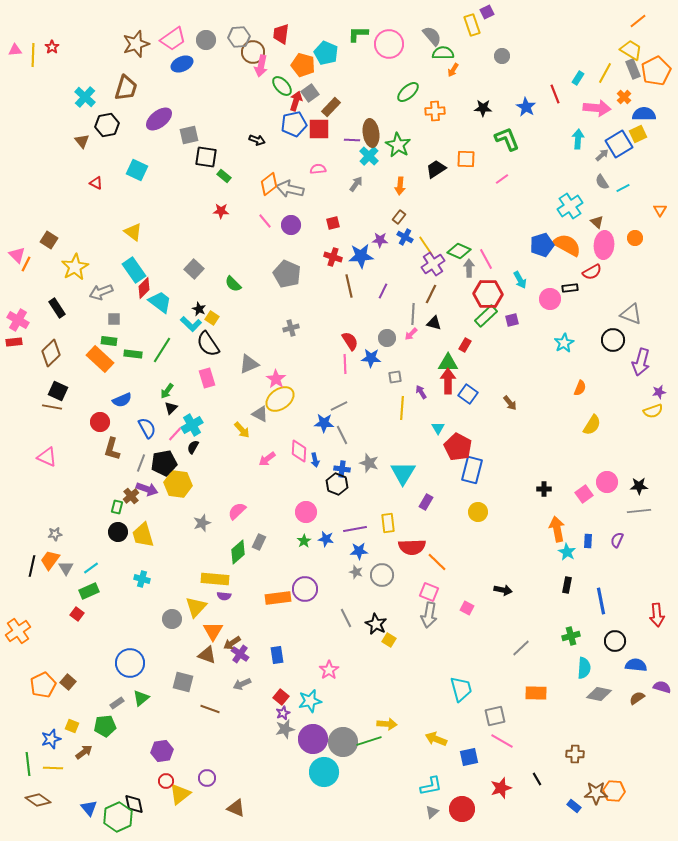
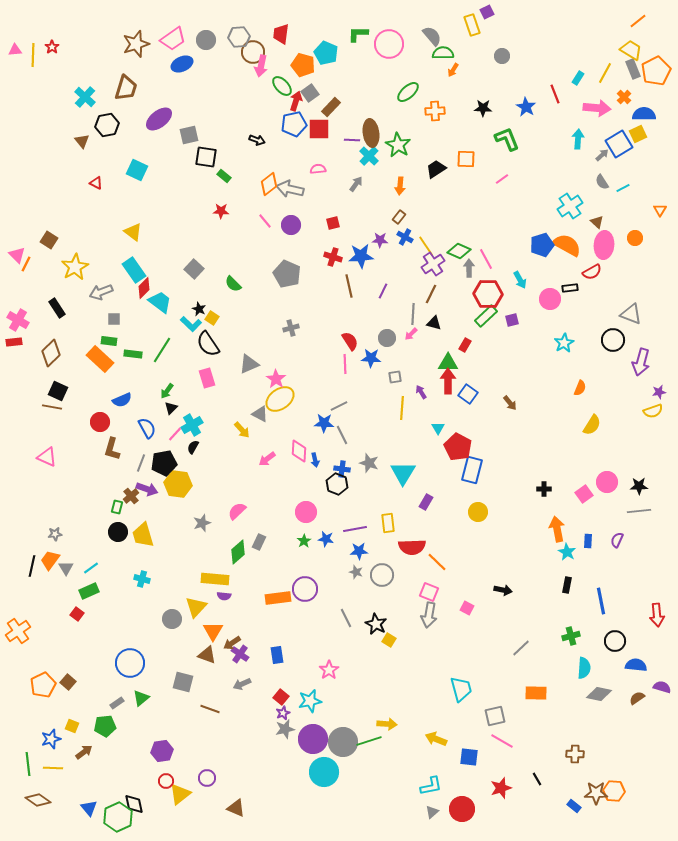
blue square at (469, 757): rotated 18 degrees clockwise
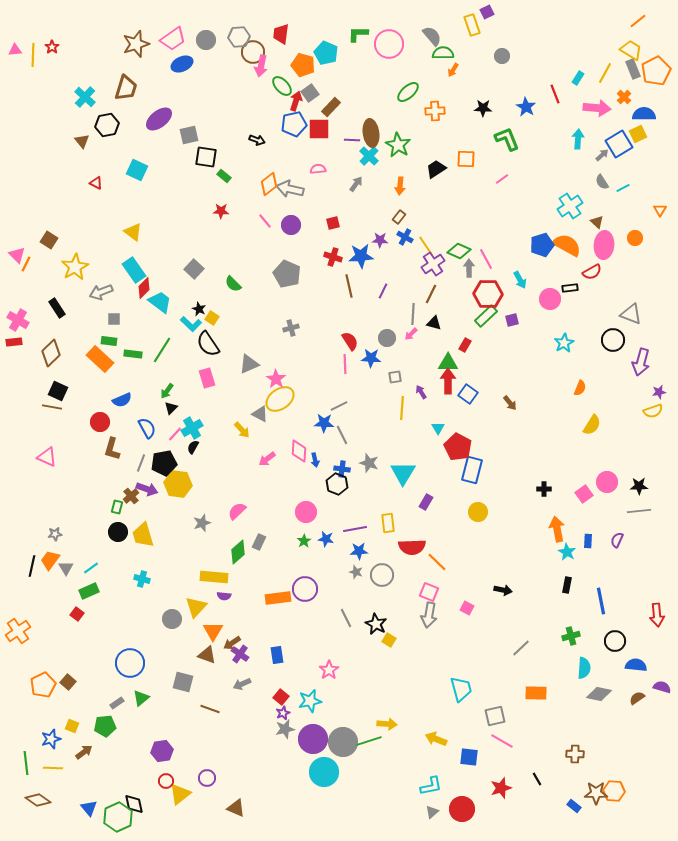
cyan cross at (192, 425): moved 3 px down
yellow rectangle at (215, 579): moved 1 px left, 2 px up
green line at (28, 764): moved 2 px left, 1 px up
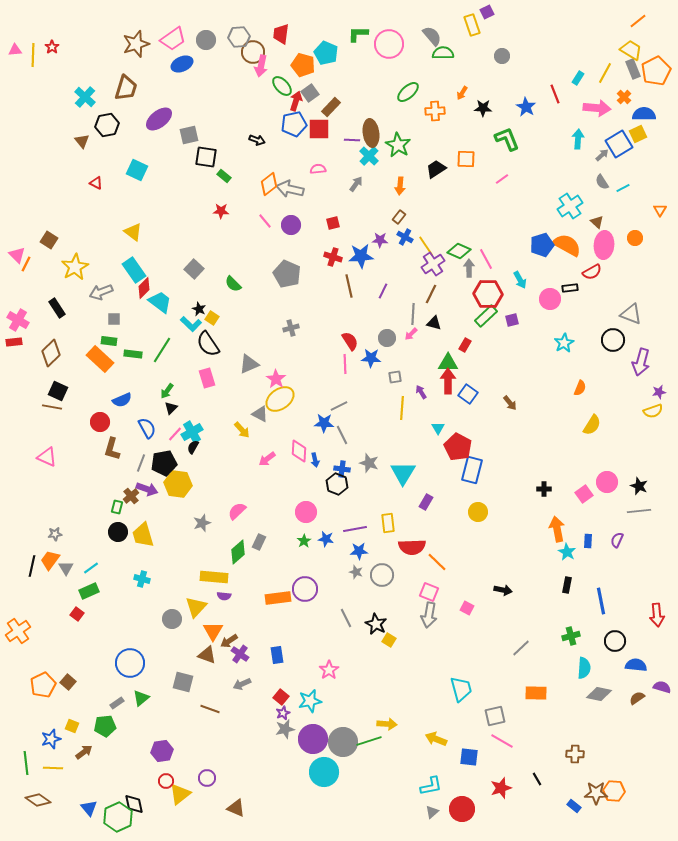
orange arrow at (453, 70): moved 9 px right, 23 px down
cyan cross at (192, 428): moved 4 px down
black star at (639, 486): rotated 24 degrees clockwise
brown arrow at (232, 643): moved 3 px left, 2 px up
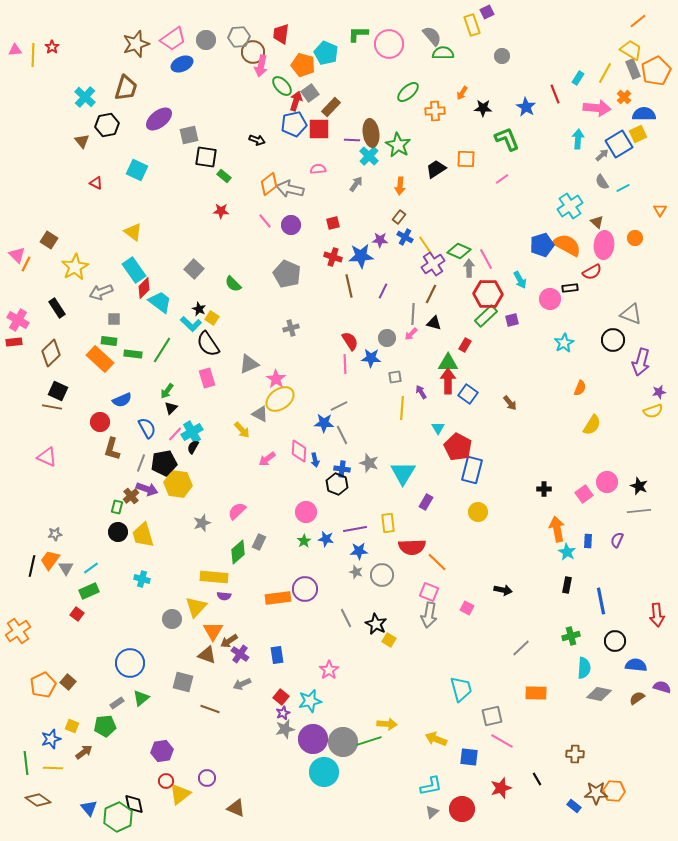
gray square at (495, 716): moved 3 px left
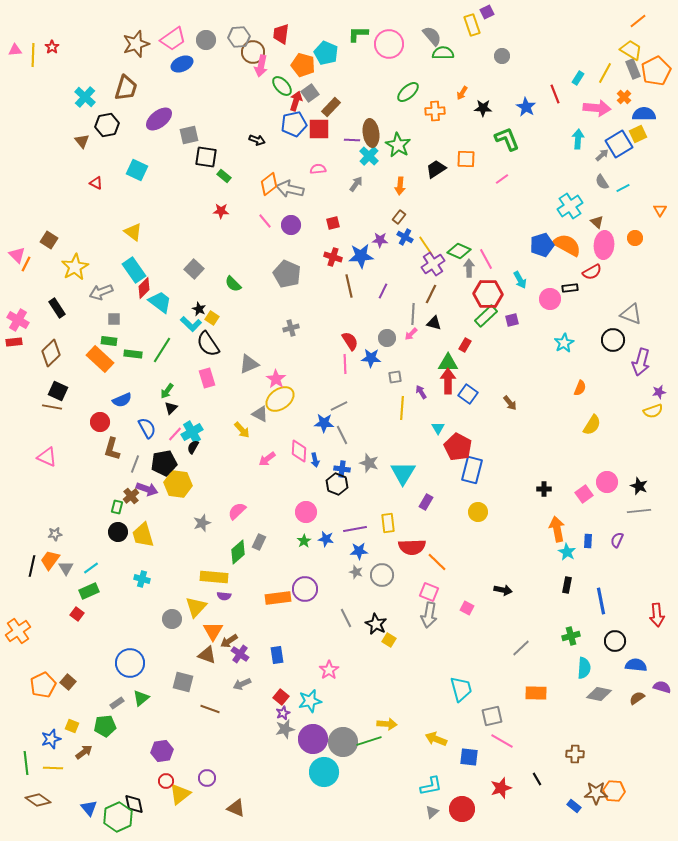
gray line at (141, 463): moved 6 px left, 1 px down
